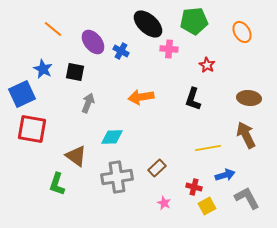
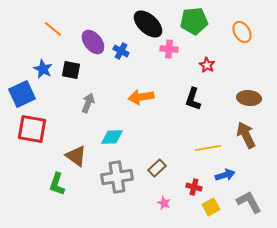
black square: moved 4 px left, 2 px up
gray L-shape: moved 2 px right, 4 px down
yellow square: moved 4 px right, 1 px down
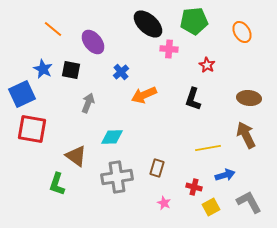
blue cross: moved 21 px down; rotated 21 degrees clockwise
orange arrow: moved 3 px right, 2 px up; rotated 15 degrees counterclockwise
brown rectangle: rotated 30 degrees counterclockwise
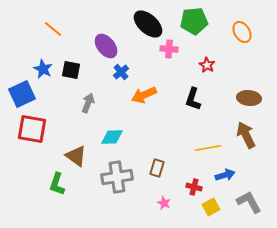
purple ellipse: moved 13 px right, 4 px down
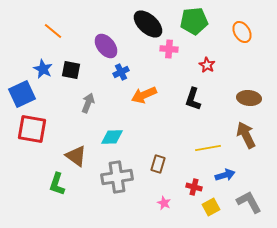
orange line: moved 2 px down
blue cross: rotated 14 degrees clockwise
brown rectangle: moved 1 px right, 4 px up
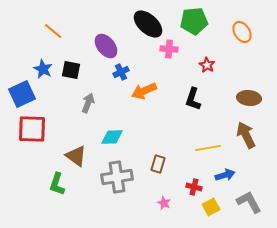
orange arrow: moved 4 px up
red square: rotated 8 degrees counterclockwise
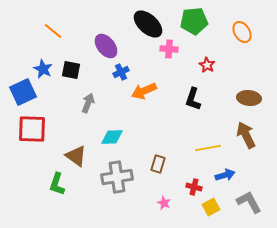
blue square: moved 1 px right, 2 px up
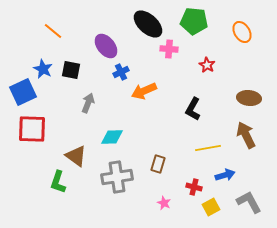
green pentagon: rotated 12 degrees clockwise
black L-shape: moved 10 px down; rotated 10 degrees clockwise
green L-shape: moved 1 px right, 2 px up
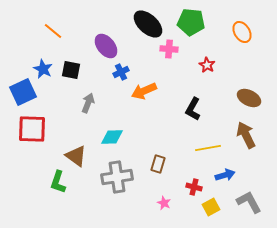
green pentagon: moved 3 px left, 1 px down
brown ellipse: rotated 20 degrees clockwise
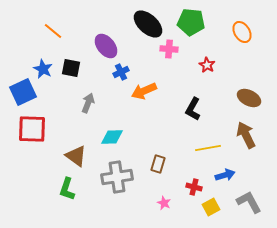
black square: moved 2 px up
green L-shape: moved 9 px right, 7 px down
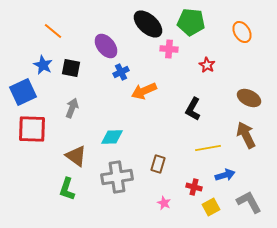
blue star: moved 4 px up
gray arrow: moved 16 px left, 5 px down
